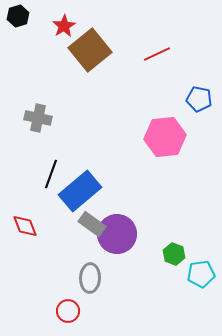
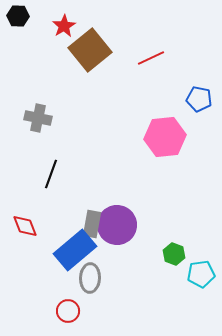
black hexagon: rotated 20 degrees clockwise
red line: moved 6 px left, 4 px down
blue rectangle: moved 5 px left, 59 px down
gray rectangle: rotated 64 degrees clockwise
purple circle: moved 9 px up
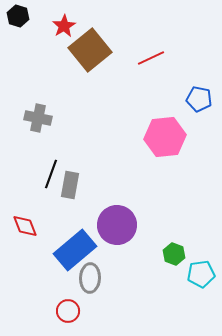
black hexagon: rotated 15 degrees clockwise
gray rectangle: moved 22 px left, 39 px up
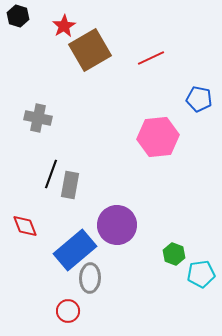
brown square: rotated 9 degrees clockwise
pink hexagon: moved 7 px left
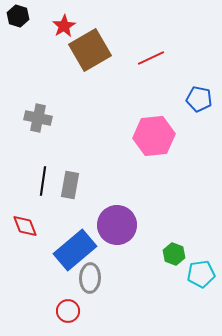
pink hexagon: moved 4 px left, 1 px up
black line: moved 8 px left, 7 px down; rotated 12 degrees counterclockwise
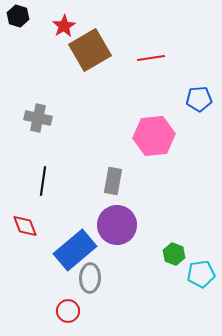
red line: rotated 16 degrees clockwise
blue pentagon: rotated 15 degrees counterclockwise
gray rectangle: moved 43 px right, 4 px up
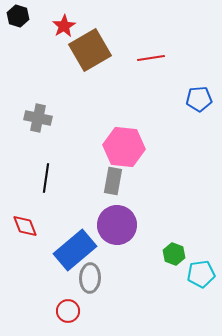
pink hexagon: moved 30 px left, 11 px down; rotated 12 degrees clockwise
black line: moved 3 px right, 3 px up
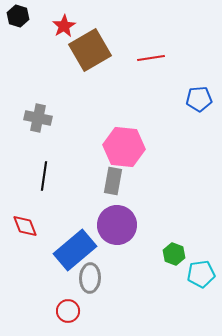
black line: moved 2 px left, 2 px up
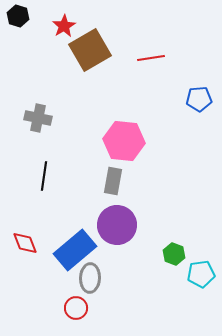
pink hexagon: moved 6 px up
red diamond: moved 17 px down
red circle: moved 8 px right, 3 px up
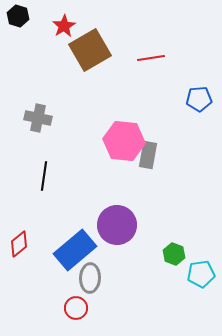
gray rectangle: moved 35 px right, 26 px up
red diamond: moved 6 px left, 1 px down; rotated 72 degrees clockwise
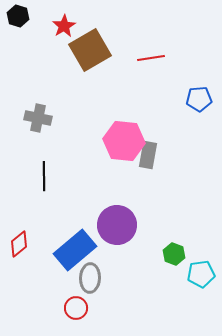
black line: rotated 8 degrees counterclockwise
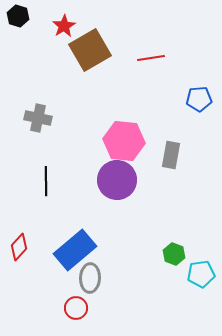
gray rectangle: moved 23 px right
black line: moved 2 px right, 5 px down
purple circle: moved 45 px up
red diamond: moved 3 px down; rotated 8 degrees counterclockwise
